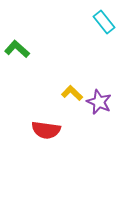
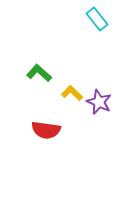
cyan rectangle: moved 7 px left, 3 px up
green L-shape: moved 22 px right, 24 px down
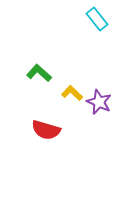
red semicircle: rotated 8 degrees clockwise
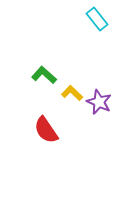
green L-shape: moved 5 px right, 2 px down
red semicircle: rotated 40 degrees clockwise
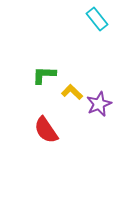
green L-shape: rotated 40 degrees counterclockwise
yellow L-shape: moved 1 px up
purple star: moved 2 px down; rotated 25 degrees clockwise
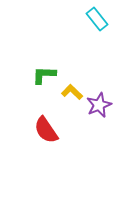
purple star: moved 1 px down
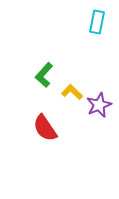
cyan rectangle: moved 3 px down; rotated 50 degrees clockwise
green L-shape: rotated 50 degrees counterclockwise
red semicircle: moved 1 px left, 2 px up
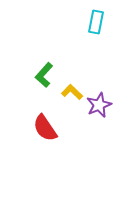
cyan rectangle: moved 1 px left
